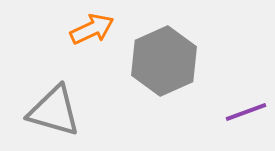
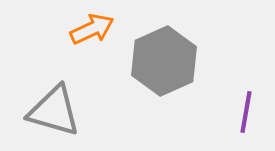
purple line: rotated 60 degrees counterclockwise
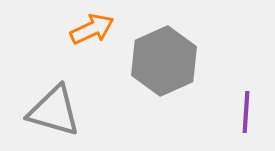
purple line: rotated 6 degrees counterclockwise
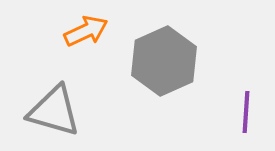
orange arrow: moved 6 px left, 2 px down
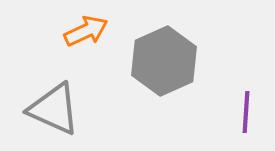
gray triangle: moved 2 px up; rotated 8 degrees clockwise
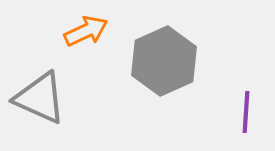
gray triangle: moved 14 px left, 11 px up
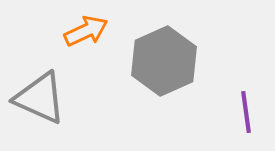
purple line: rotated 12 degrees counterclockwise
